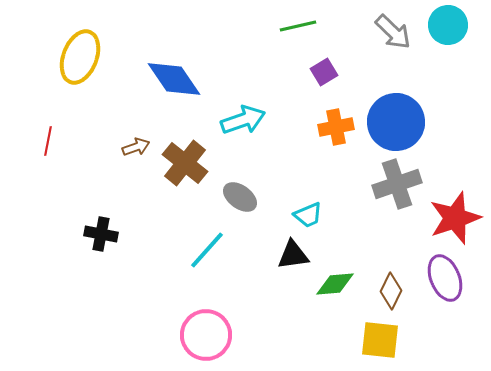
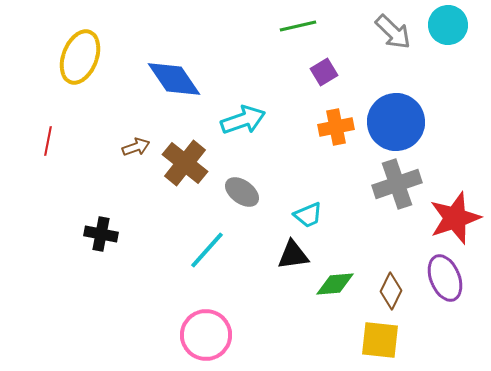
gray ellipse: moved 2 px right, 5 px up
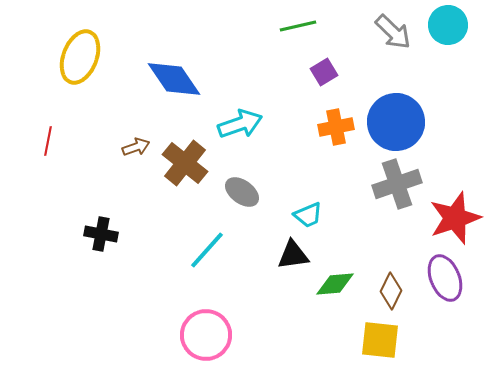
cyan arrow: moved 3 px left, 4 px down
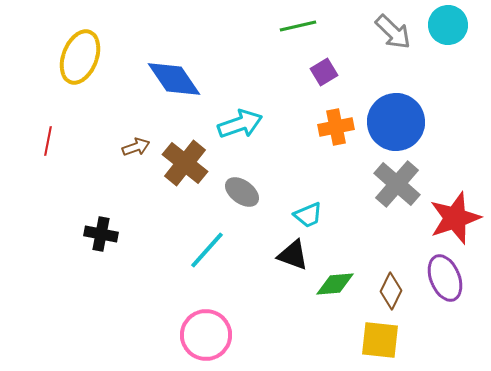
gray cross: rotated 30 degrees counterclockwise
black triangle: rotated 28 degrees clockwise
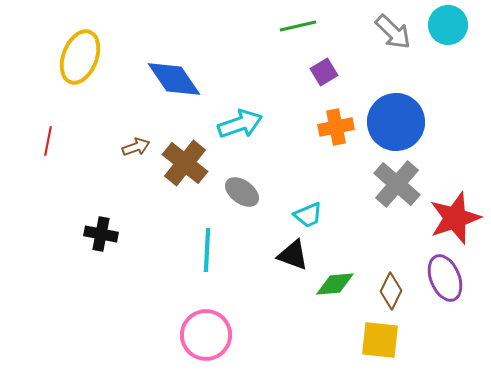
cyan line: rotated 39 degrees counterclockwise
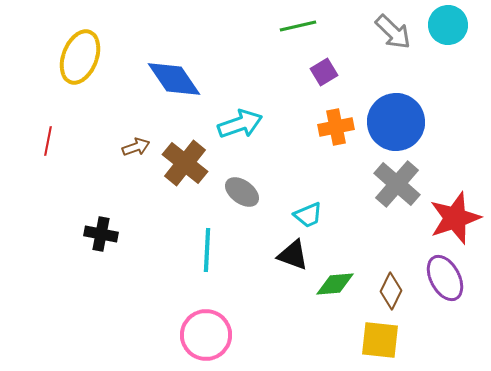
purple ellipse: rotated 6 degrees counterclockwise
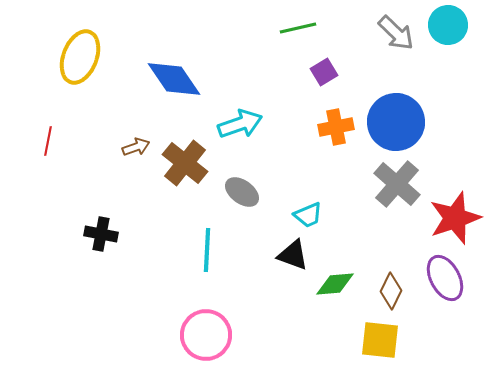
green line: moved 2 px down
gray arrow: moved 3 px right, 1 px down
